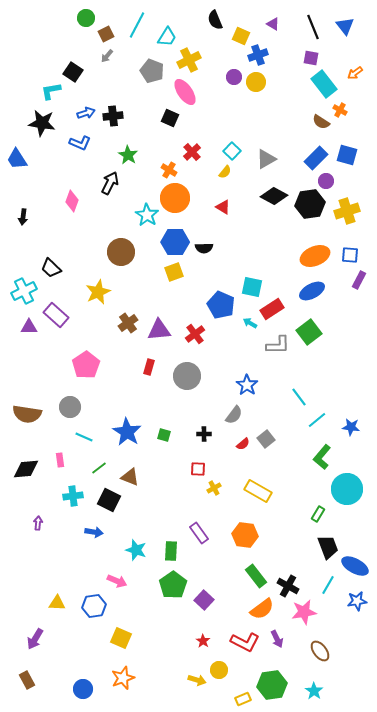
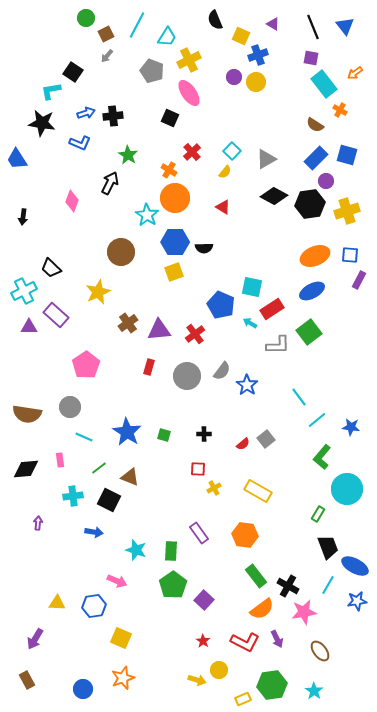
pink ellipse at (185, 92): moved 4 px right, 1 px down
brown semicircle at (321, 122): moved 6 px left, 3 px down
gray semicircle at (234, 415): moved 12 px left, 44 px up
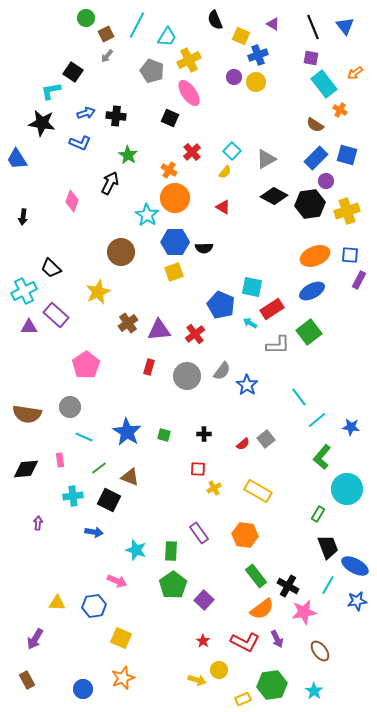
black cross at (113, 116): moved 3 px right; rotated 12 degrees clockwise
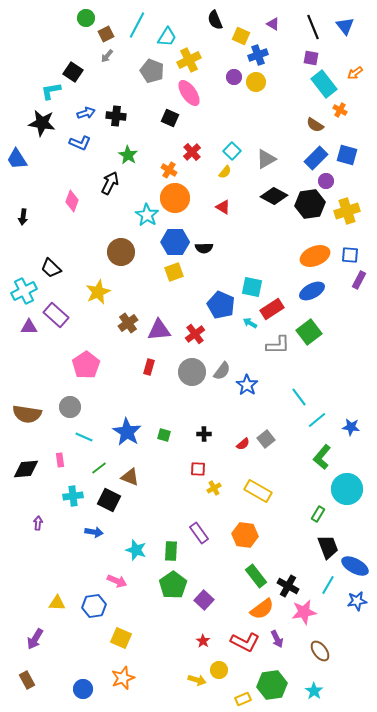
gray circle at (187, 376): moved 5 px right, 4 px up
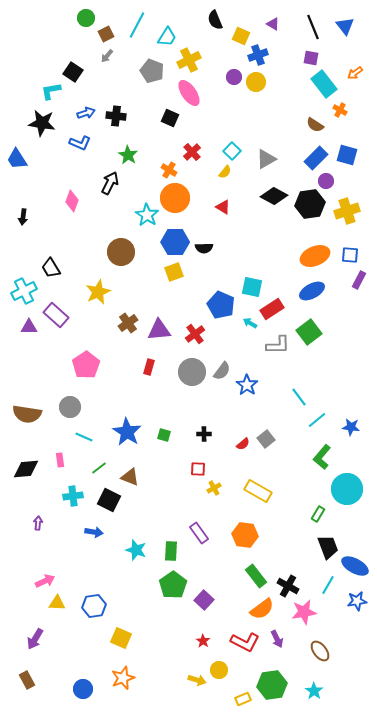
black trapezoid at (51, 268): rotated 15 degrees clockwise
pink arrow at (117, 581): moved 72 px left; rotated 48 degrees counterclockwise
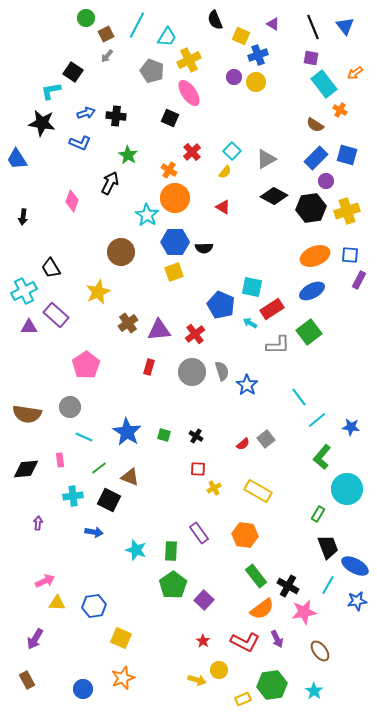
black hexagon at (310, 204): moved 1 px right, 4 px down
gray semicircle at (222, 371): rotated 54 degrees counterclockwise
black cross at (204, 434): moved 8 px left, 2 px down; rotated 32 degrees clockwise
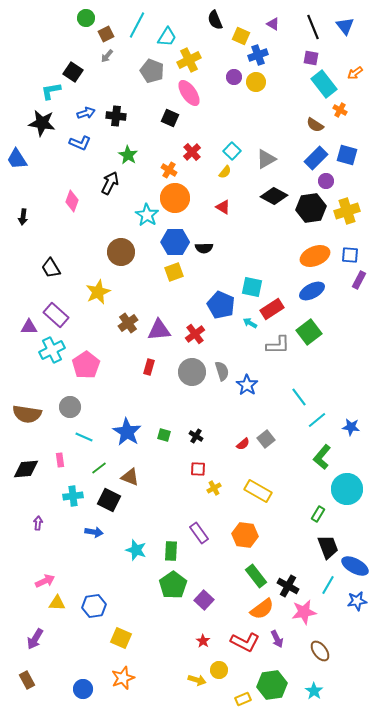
cyan cross at (24, 291): moved 28 px right, 59 px down
